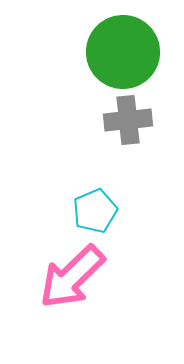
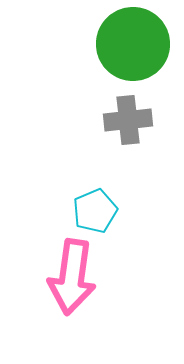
green circle: moved 10 px right, 8 px up
pink arrow: rotated 38 degrees counterclockwise
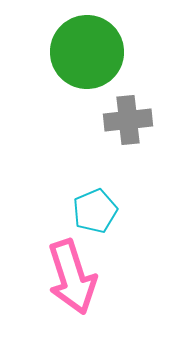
green circle: moved 46 px left, 8 px down
pink arrow: rotated 26 degrees counterclockwise
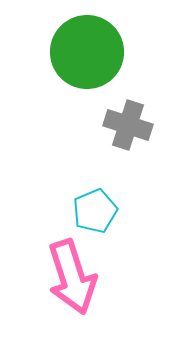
gray cross: moved 5 px down; rotated 24 degrees clockwise
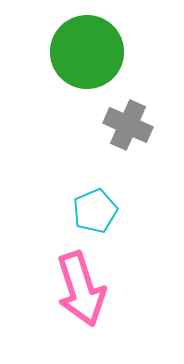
gray cross: rotated 6 degrees clockwise
pink arrow: moved 9 px right, 12 px down
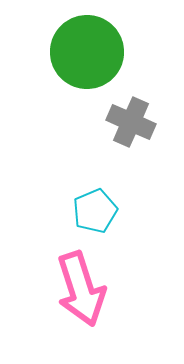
gray cross: moved 3 px right, 3 px up
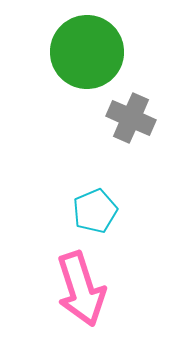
gray cross: moved 4 px up
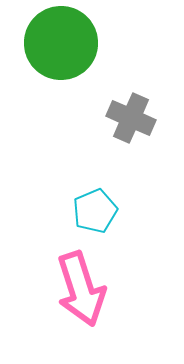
green circle: moved 26 px left, 9 px up
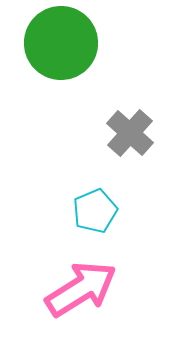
gray cross: moved 1 px left, 15 px down; rotated 18 degrees clockwise
pink arrow: rotated 104 degrees counterclockwise
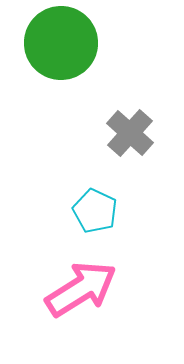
cyan pentagon: rotated 24 degrees counterclockwise
